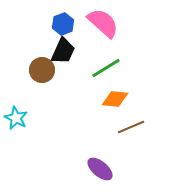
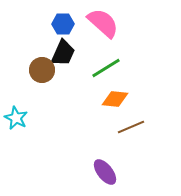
blue hexagon: rotated 20 degrees clockwise
black trapezoid: moved 2 px down
purple ellipse: moved 5 px right, 3 px down; rotated 12 degrees clockwise
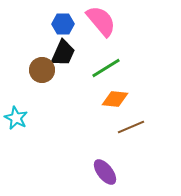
pink semicircle: moved 2 px left, 2 px up; rotated 8 degrees clockwise
